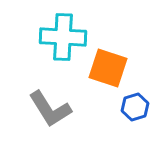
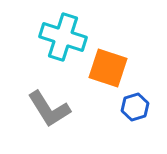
cyan cross: rotated 15 degrees clockwise
gray L-shape: moved 1 px left
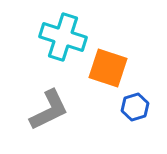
gray L-shape: moved 1 px down; rotated 84 degrees counterclockwise
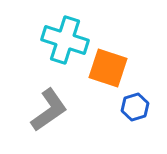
cyan cross: moved 2 px right, 3 px down
gray L-shape: rotated 9 degrees counterclockwise
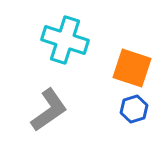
orange square: moved 24 px right
blue hexagon: moved 1 px left, 2 px down
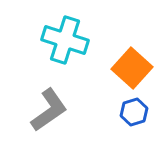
orange square: rotated 24 degrees clockwise
blue hexagon: moved 3 px down
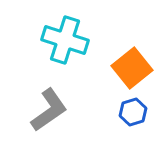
orange square: rotated 9 degrees clockwise
blue hexagon: moved 1 px left
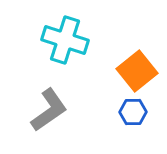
orange square: moved 5 px right, 3 px down
blue hexagon: rotated 16 degrees clockwise
